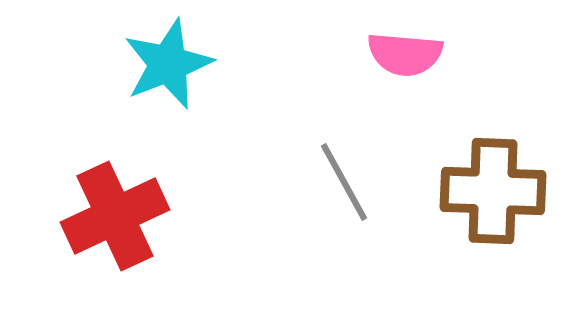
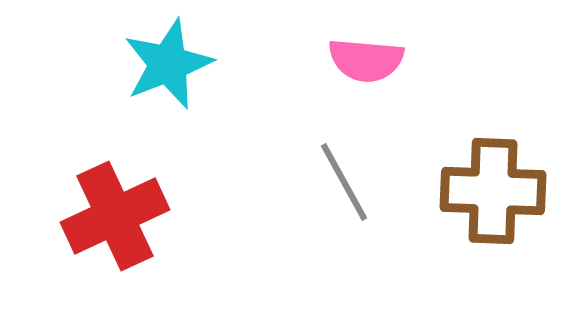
pink semicircle: moved 39 px left, 6 px down
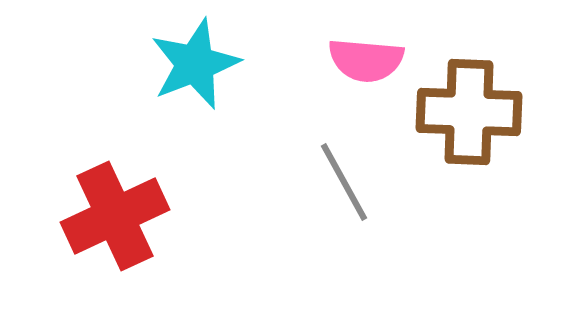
cyan star: moved 27 px right
brown cross: moved 24 px left, 79 px up
